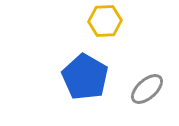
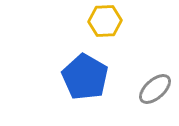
gray ellipse: moved 8 px right
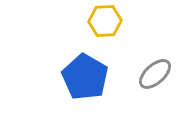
gray ellipse: moved 15 px up
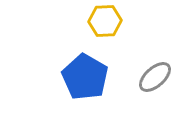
gray ellipse: moved 3 px down
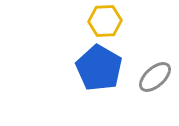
blue pentagon: moved 14 px right, 9 px up
